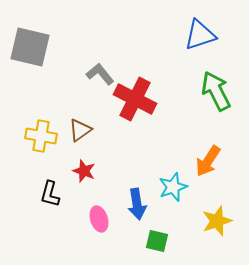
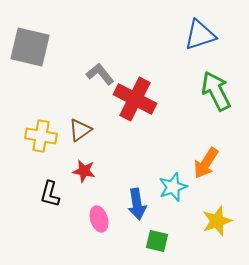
orange arrow: moved 2 px left, 2 px down
red star: rotated 10 degrees counterclockwise
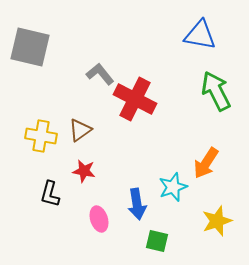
blue triangle: rotated 28 degrees clockwise
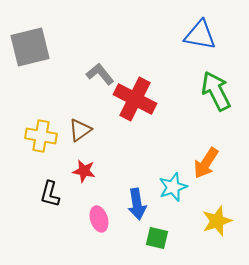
gray square: rotated 27 degrees counterclockwise
green square: moved 3 px up
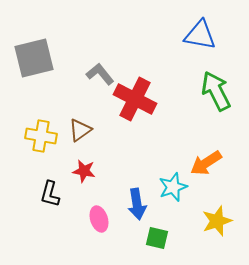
gray square: moved 4 px right, 11 px down
orange arrow: rotated 24 degrees clockwise
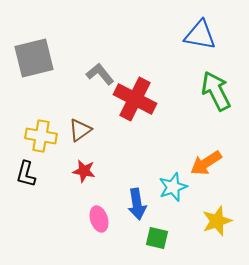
black L-shape: moved 24 px left, 20 px up
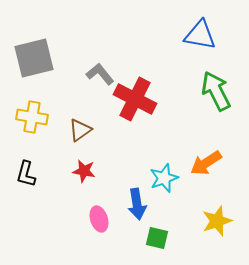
yellow cross: moved 9 px left, 19 px up
cyan star: moved 9 px left, 9 px up
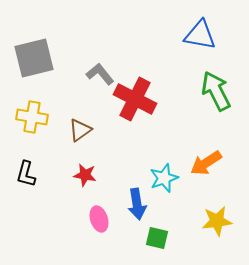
red star: moved 1 px right, 4 px down
yellow star: rotated 12 degrees clockwise
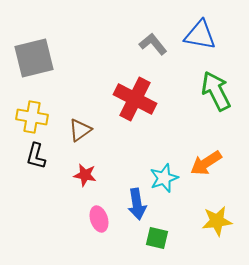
gray L-shape: moved 53 px right, 30 px up
black L-shape: moved 10 px right, 18 px up
